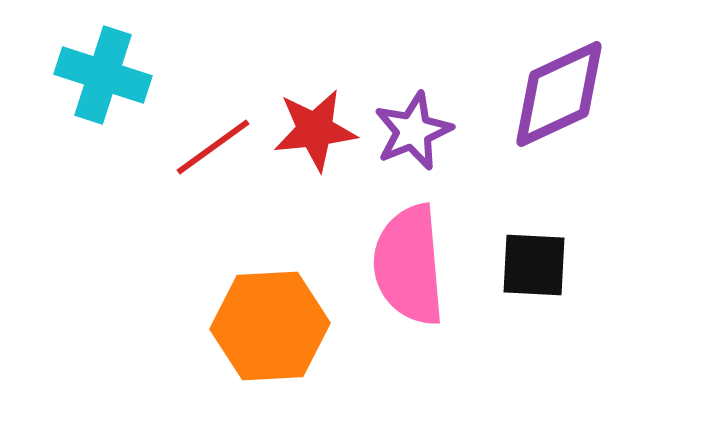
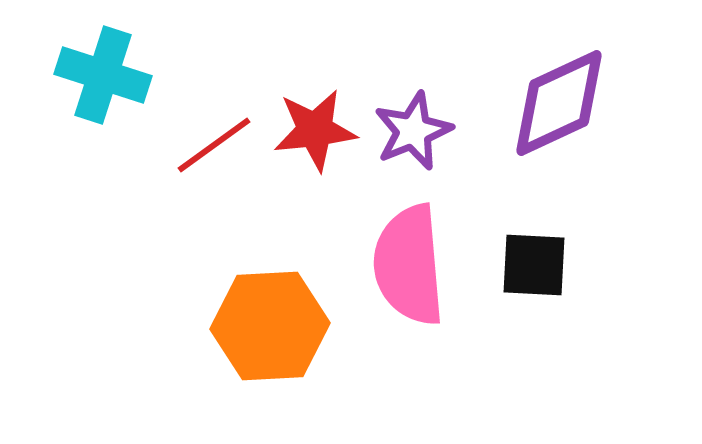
purple diamond: moved 9 px down
red line: moved 1 px right, 2 px up
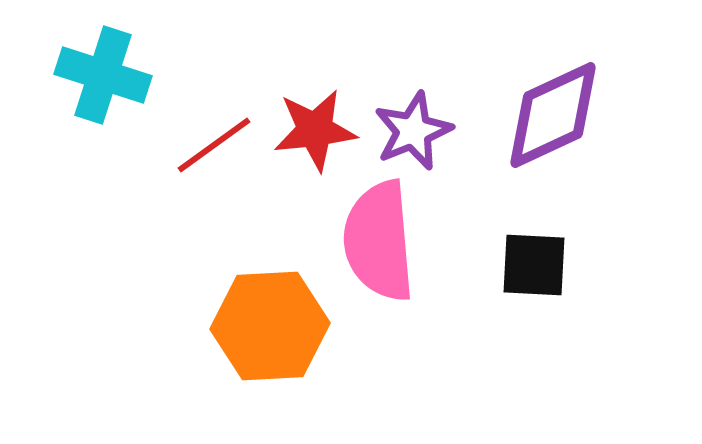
purple diamond: moved 6 px left, 12 px down
pink semicircle: moved 30 px left, 24 px up
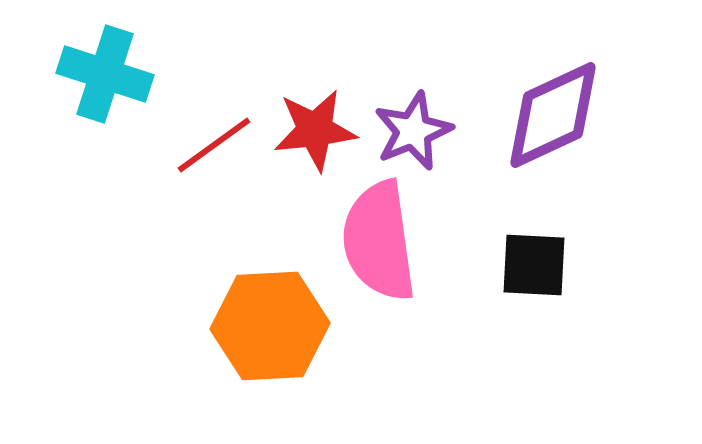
cyan cross: moved 2 px right, 1 px up
pink semicircle: rotated 3 degrees counterclockwise
